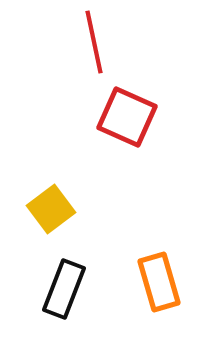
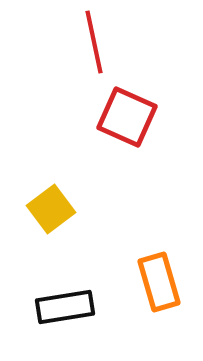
black rectangle: moved 1 px right, 18 px down; rotated 60 degrees clockwise
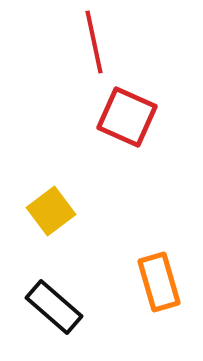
yellow square: moved 2 px down
black rectangle: moved 11 px left; rotated 50 degrees clockwise
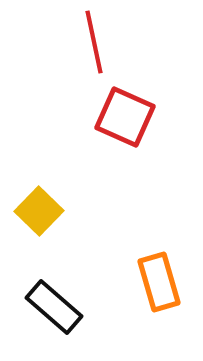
red square: moved 2 px left
yellow square: moved 12 px left; rotated 9 degrees counterclockwise
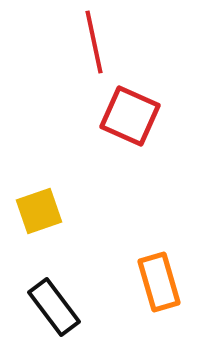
red square: moved 5 px right, 1 px up
yellow square: rotated 27 degrees clockwise
black rectangle: rotated 12 degrees clockwise
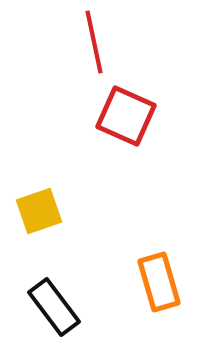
red square: moved 4 px left
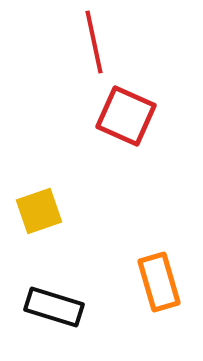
black rectangle: rotated 36 degrees counterclockwise
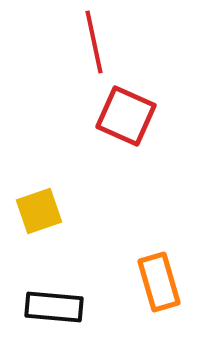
black rectangle: rotated 12 degrees counterclockwise
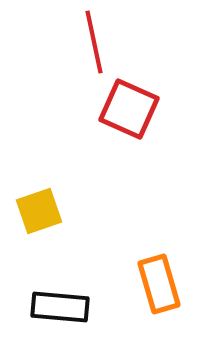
red square: moved 3 px right, 7 px up
orange rectangle: moved 2 px down
black rectangle: moved 6 px right
